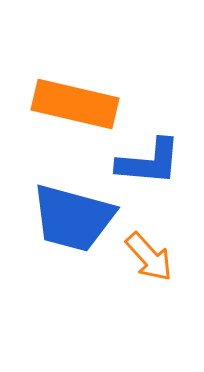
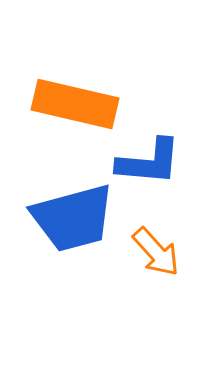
blue trapezoid: rotated 30 degrees counterclockwise
orange arrow: moved 7 px right, 5 px up
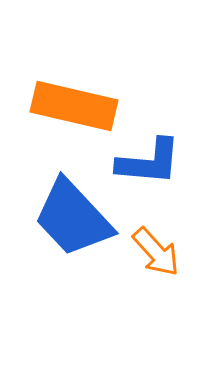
orange rectangle: moved 1 px left, 2 px down
blue trapezoid: rotated 62 degrees clockwise
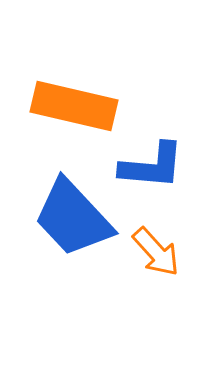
blue L-shape: moved 3 px right, 4 px down
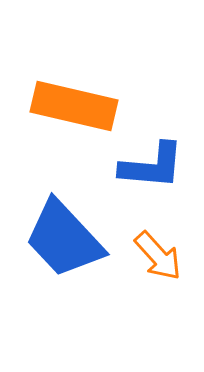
blue trapezoid: moved 9 px left, 21 px down
orange arrow: moved 2 px right, 4 px down
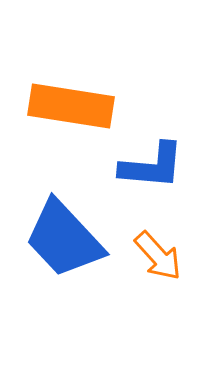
orange rectangle: moved 3 px left; rotated 4 degrees counterclockwise
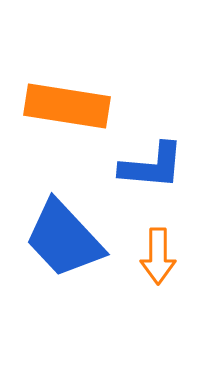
orange rectangle: moved 4 px left
orange arrow: rotated 42 degrees clockwise
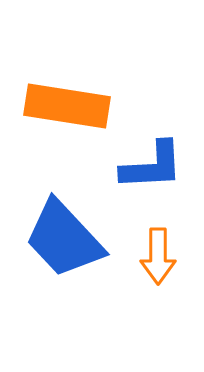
blue L-shape: rotated 8 degrees counterclockwise
